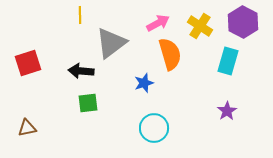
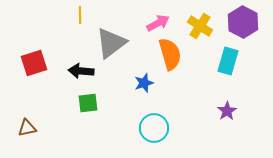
red square: moved 6 px right
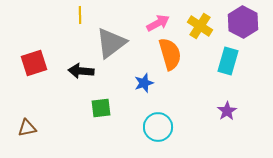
green square: moved 13 px right, 5 px down
cyan circle: moved 4 px right, 1 px up
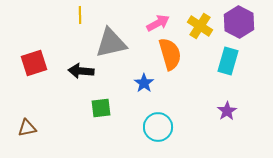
purple hexagon: moved 4 px left
gray triangle: rotated 24 degrees clockwise
blue star: rotated 18 degrees counterclockwise
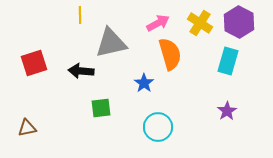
yellow cross: moved 3 px up
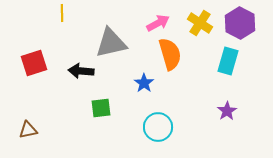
yellow line: moved 18 px left, 2 px up
purple hexagon: moved 1 px right, 1 px down
brown triangle: moved 1 px right, 2 px down
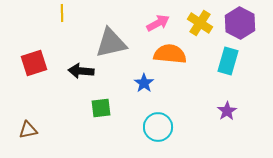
orange semicircle: rotated 68 degrees counterclockwise
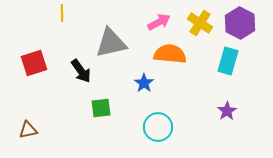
pink arrow: moved 1 px right, 1 px up
black arrow: rotated 130 degrees counterclockwise
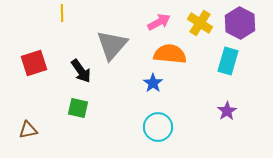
gray triangle: moved 1 px right, 2 px down; rotated 36 degrees counterclockwise
blue star: moved 9 px right
green square: moved 23 px left; rotated 20 degrees clockwise
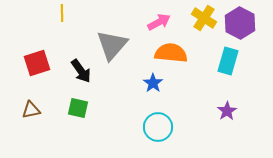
yellow cross: moved 4 px right, 5 px up
orange semicircle: moved 1 px right, 1 px up
red square: moved 3 px right
brown triangle: moved 3 px right, 20 px up
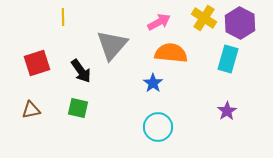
yellow line: moved 1 px right, 4 px down
cyan rectangle: moved 2 px up
